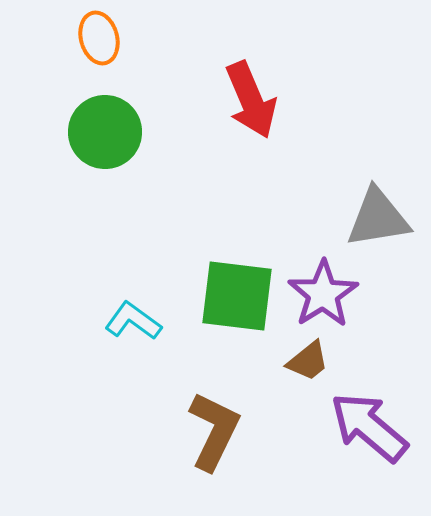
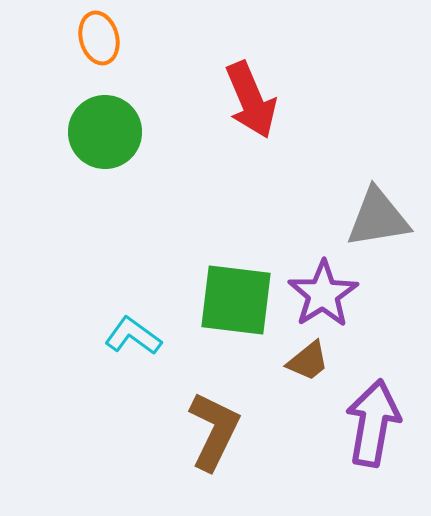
green square: moved 1 px left, 4 px down
cyan L-shape: moved 15 px down
purple arrow: moved 4 px right, 4 px up; rotated 60 degrees clockwise
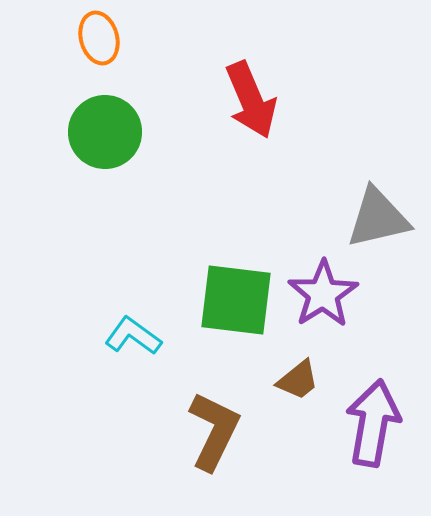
gray triangle: rotated 4 degrees counterclockwise
brown trapezoid: moved 10 px left, 19 px down
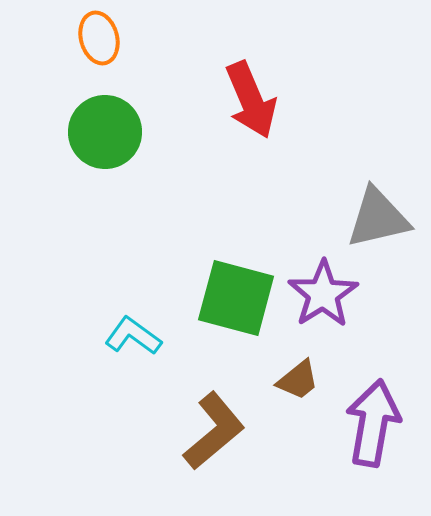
green square: moved 2 px up; rotated 8 degrees clockwise
brown L-shape: rotated 24 degrees clockwise
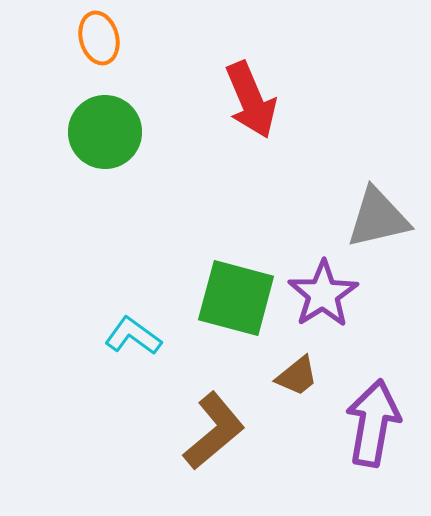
brown trapezoid: moved 1 px left, 4 px up
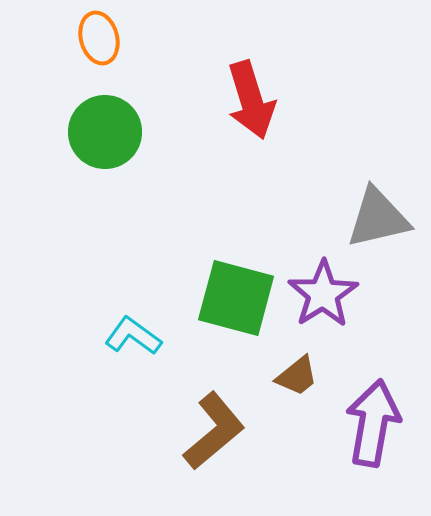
red arrow: rotated 6 degrees clockwise
